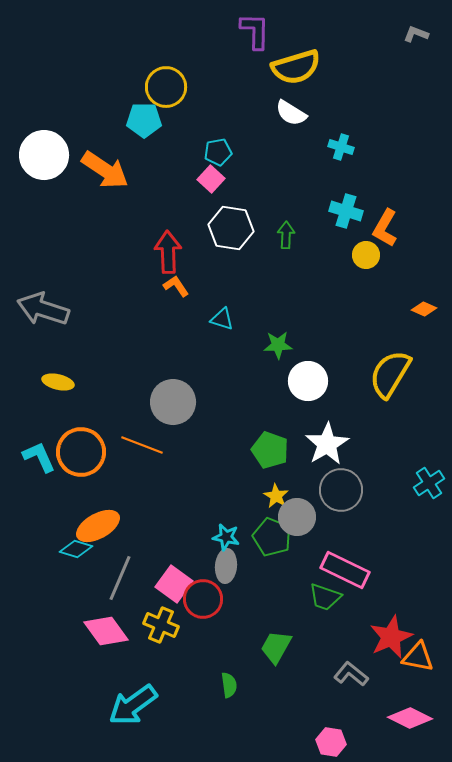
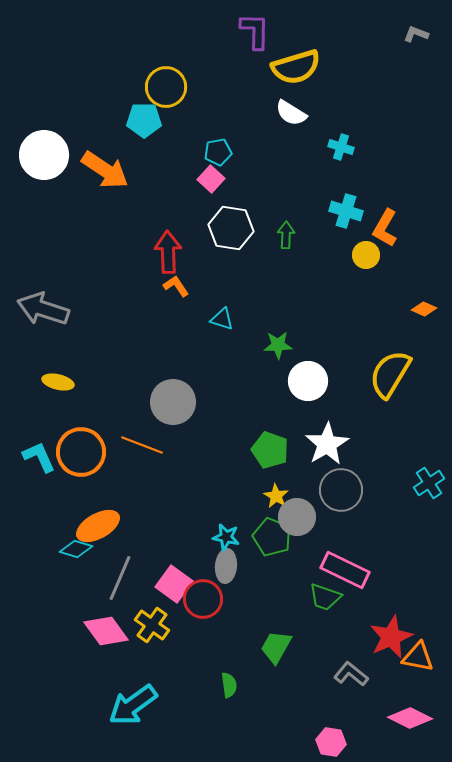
yellow cross at (161, 625): moved 9 px left; rotated 12 degrees clockwise
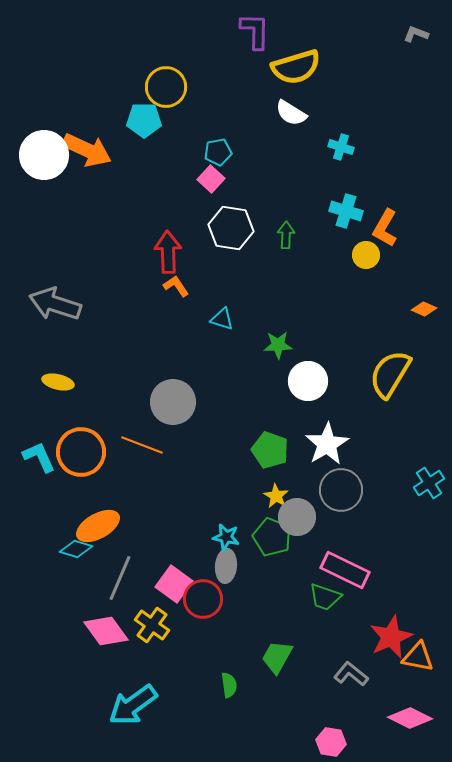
orange arrow at (105, 170): moved 18 px left, 20 px up; rotated 9 degrees counterclockwise
gray arrow at (43, 309): moved 12 px right, 5 px up
green trapezoid at (276, 647): moved 1 px right, 10 px down
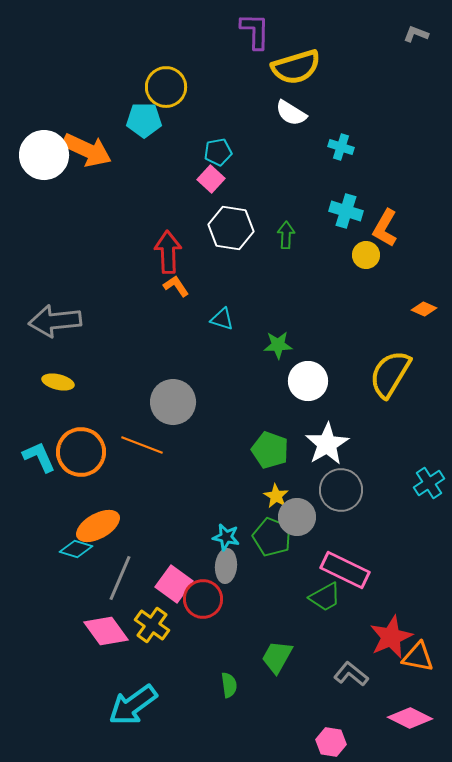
gray arrow at (55, 304): moved 17 px down; rotated 24 degrees counterclockwise
green trapezoid at (325, 597): rotated 48 degrees counterclockwise
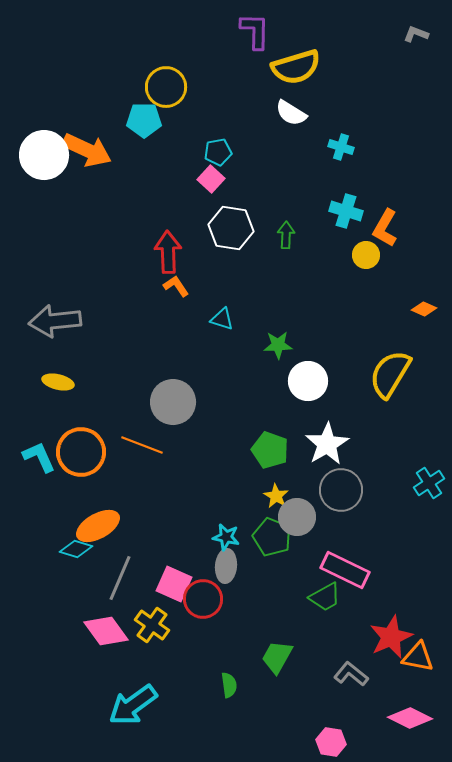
pink square at (174, 584): rotated 12 degrees counterclockwise
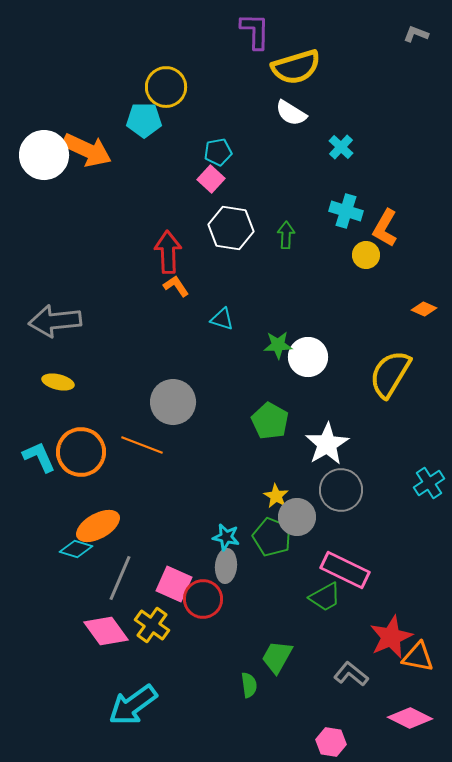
cyan cross at (341, 147): rotated 25 degrees clockwise
white circle at (308, 381): moved 24 px up
green pentagon at (270, 450): moved 29 px up; rotated 9 degrees clockwise
green semicircle at (229, 685): moved 20 px right
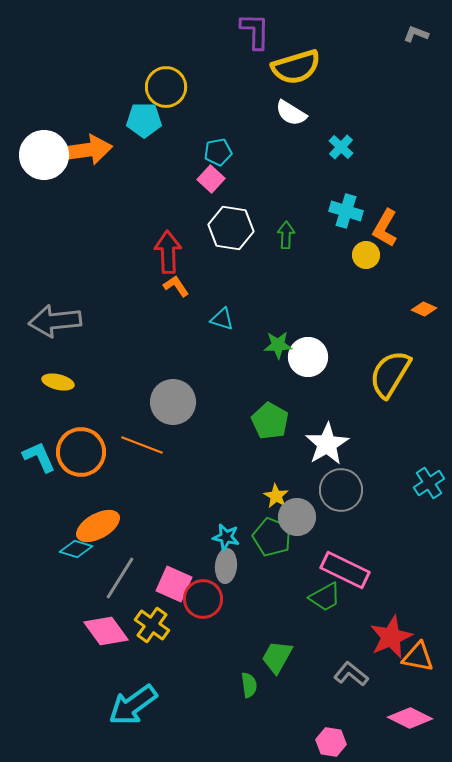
orange arrow at (87, 150): rotated 33 degrees counterclockwise
gray line at (120, 578): rotated 9 degrees clockwise
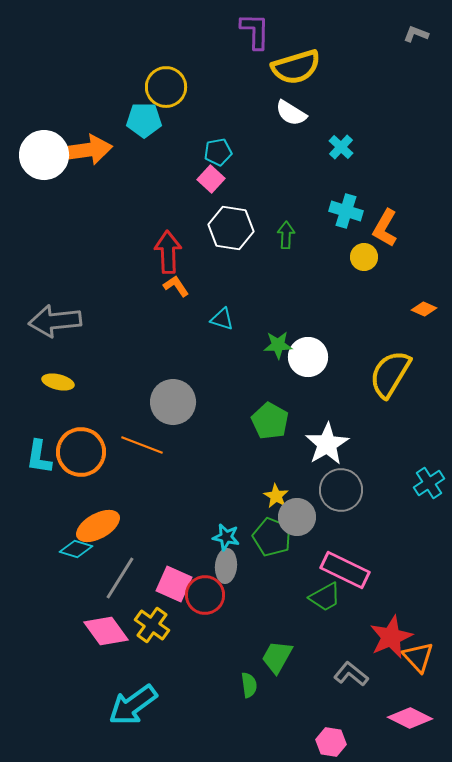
yellow circle at (366, 255): moved 2 px left, 2 px down
cyan L-shape at (39, 457): rotated 147 degrees counterclockwise
red circle at (203, 599): moved 2 px right, 4 px up
orange triangle at (418, 657): rotated 36 degrees clockwise
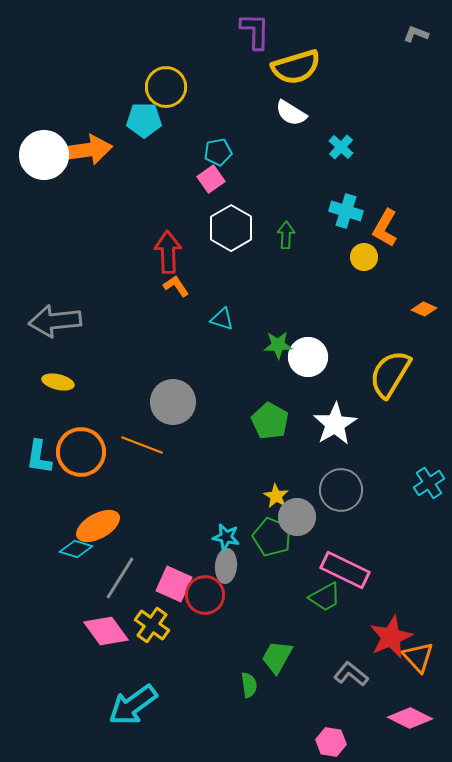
pink square at (211, 179): rotated 12 degrees clockwise
white hexagon at (231, 228): rotated 21 degrees clockwise
white star at (327, 444): moved 8 px right, 20 px up
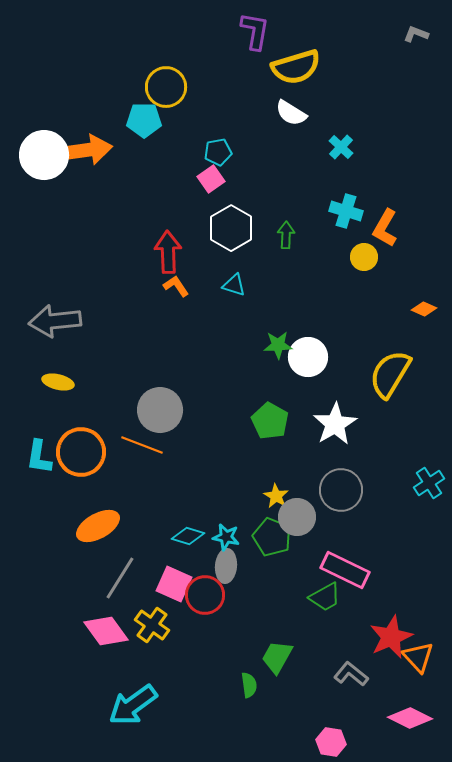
purple L-shape at (255, 31): rotated 9 degrees clockwise
cyan triangle at (222, 319): moved 12 px right, 34 px up
gray circle at (173, 402): moved 13 px left, 8 px down
cyan diamond at (76, 549): moved 112 px right, 13 px up
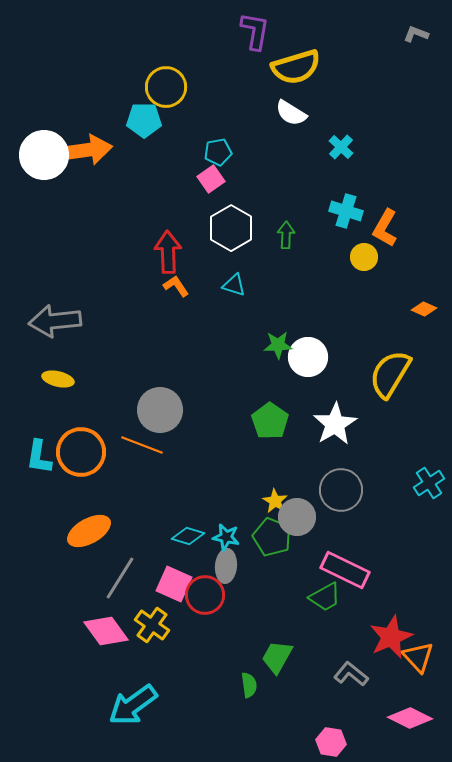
yellow ellipse at (58, 382): moved 3 px up
green pentagon at (270, 421): rotated 6 degrees clockwise
yellow star at (276, 496): moved 1 px left, 5 px down
orange ellipse at (98, 526): moved 9 px left, 5 px down
